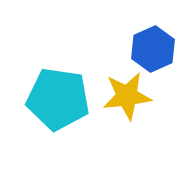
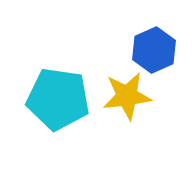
blue hexagon: moved 1 px right, 1 px down
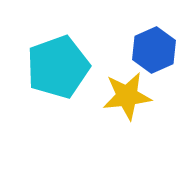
cyan pentagon: moved 32 px up; rotated 28 degrees counterclockwise
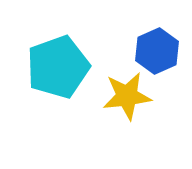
blue hexagon: moved 3 px right, 1 px down
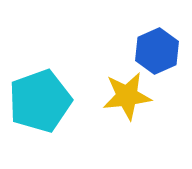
cyan pentagon: moved 18 px left, 34 px down
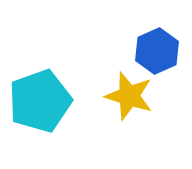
yellow star: moved 2 px right; rotated 24 degrees clockwise
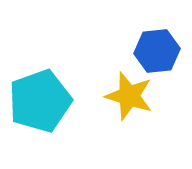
blue hexagon: rotated 18 degrees clockwise
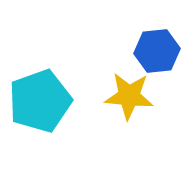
yellow star: rotated 12 degrees counterclockwise
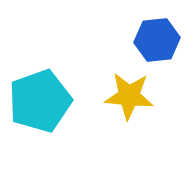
blue hexagon: moved 11 px up
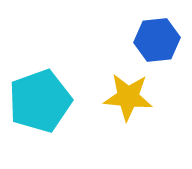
yellow star: moved 1 px left, 1 px down
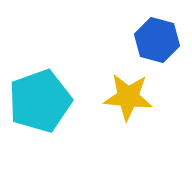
blue hexagon: rotated 21 degrees clockwise
